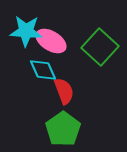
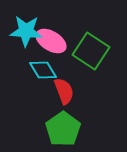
green square: moved 9 px left, 4 px down; rotated 9 degrees counterclockwise
cyan diamond: rotated 8 degrees counterclockwise
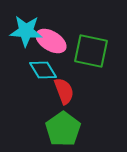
green square: rotated 21 degrees counterclockwise
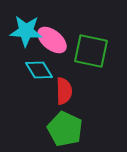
pink ellipse: moved 1 px right, 1 px up; rotated 8 degrees clockwise
cyan diamond: moved 4 px left
red semicircle: rotated 20 degrees clockwise
green pentagon: moved 2 px right; rotated 12 degrees counterclockwise
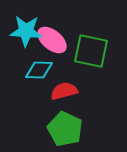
cyan diamond: rotated 56 degrees counterclockwise
red semicircle: rotated 104 degrees counterclockwise
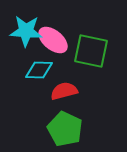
pink ellipse: moved 1 px right
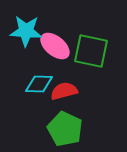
pink ellipse: moved 2 px right, 6 px down
cyan diamond: moved 14 px down
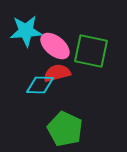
cyan star: rotated 8 degrees counterclockwise
cyan diamond: moved 1 px right, 1 px down
red semicircle: moved 7 px left, 18 px up
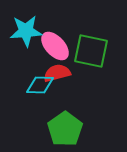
pink ellipse: rotated 8 degrees clockwise
green pentagon: rotated 12 degrees clockwise
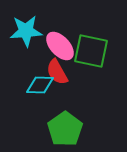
pink ellipse: moved 5 px right
red semicircle: moved 1 px up; rotated 104 degrees counterclockwise
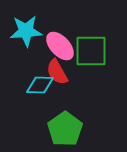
green square: rotated 12 degrees counterclockwise
